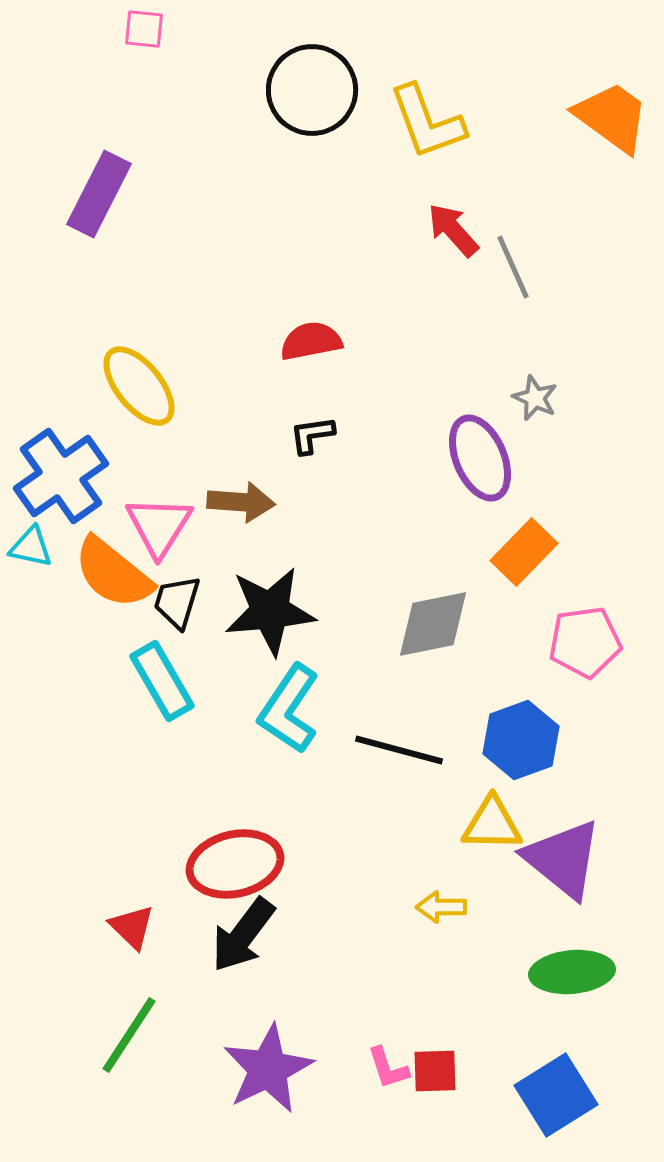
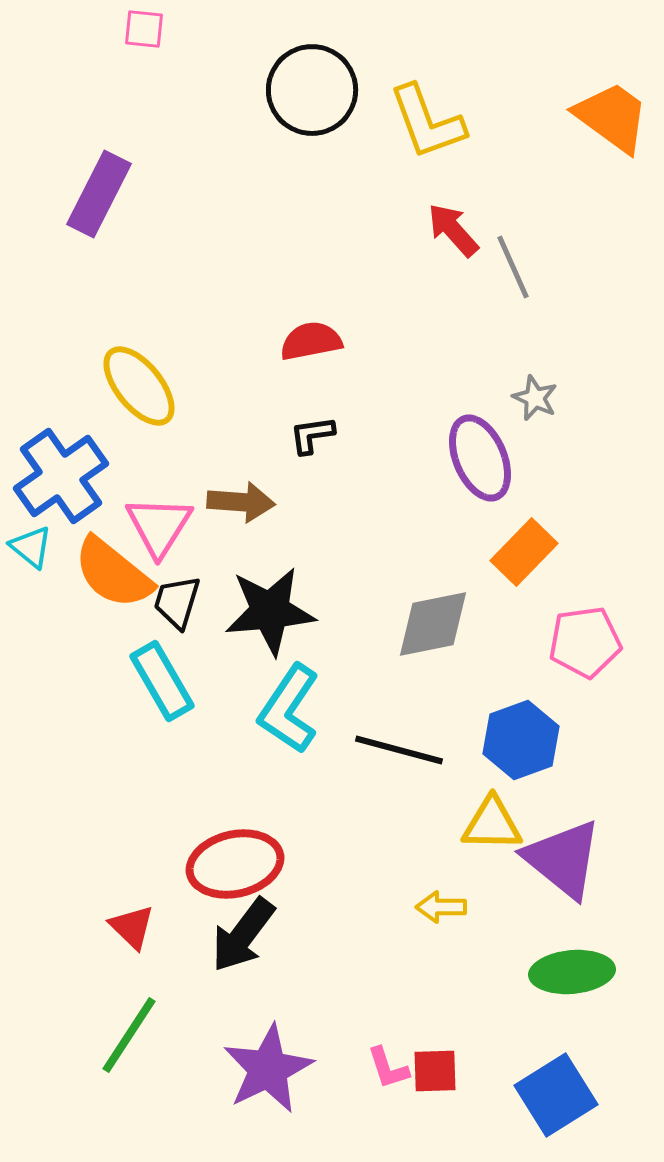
cyan triangle: rotated 27 degrees clockwise
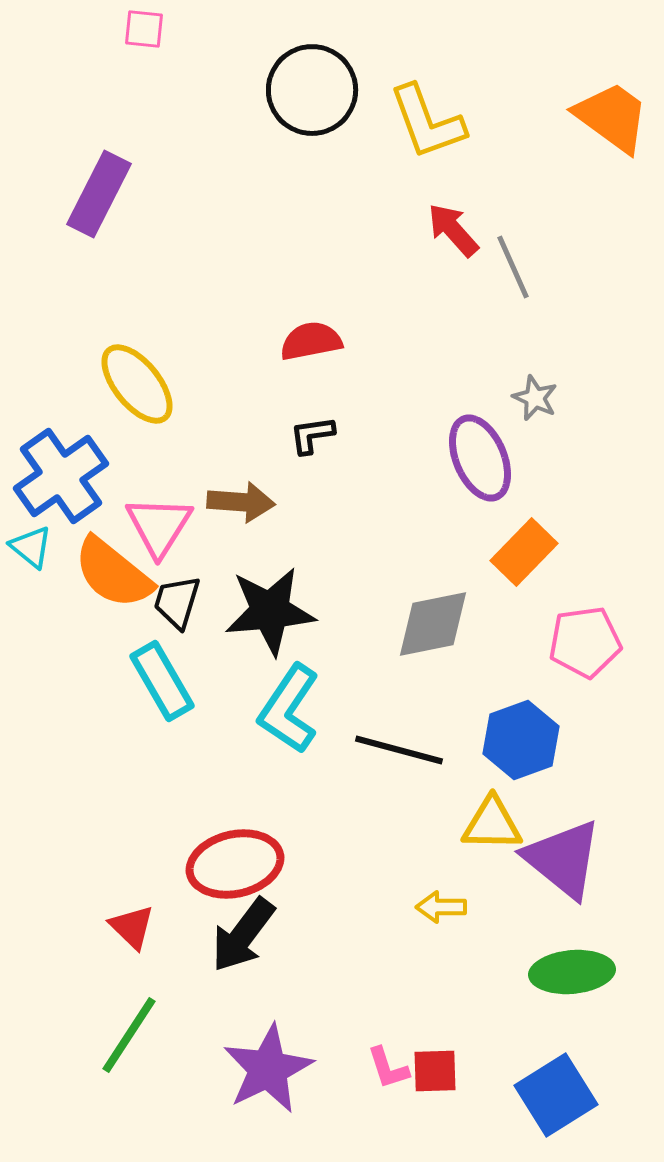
yellow ellipse: moved 2 px left, 2 px up
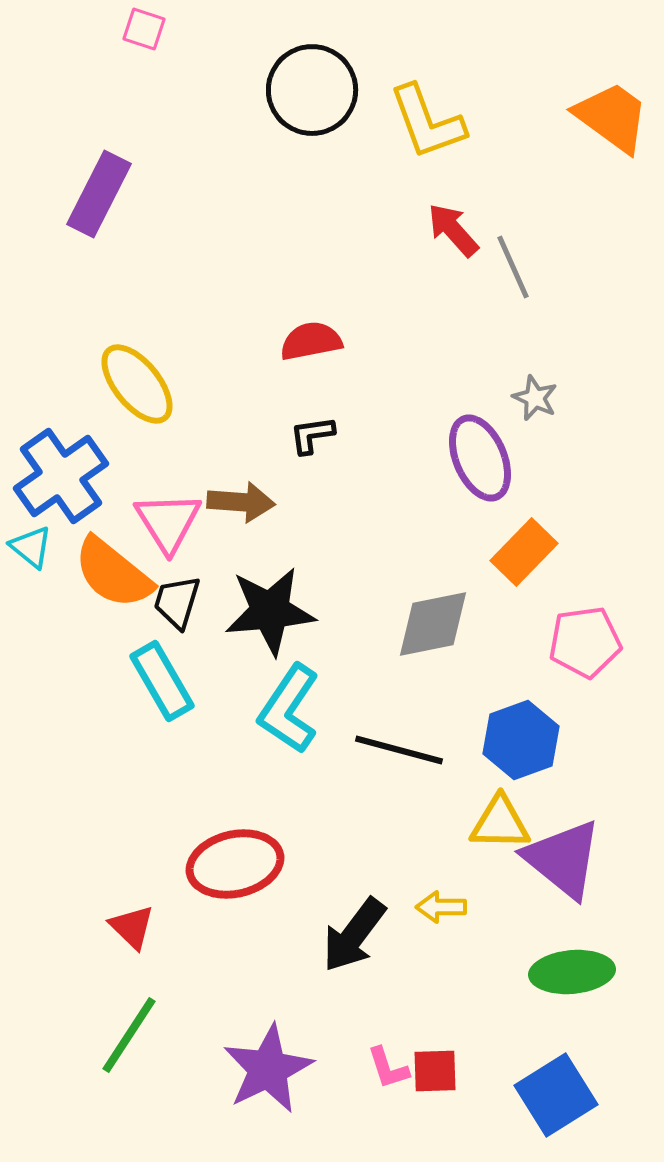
pink square: rotated 12 degrees clockwise
pink triangle: moved 9 px right, 4 px up; rotated 4 degrees counterclockwise
yellow triangle: moved 8 px right, 1 px up
black arrow: moved 111 px right
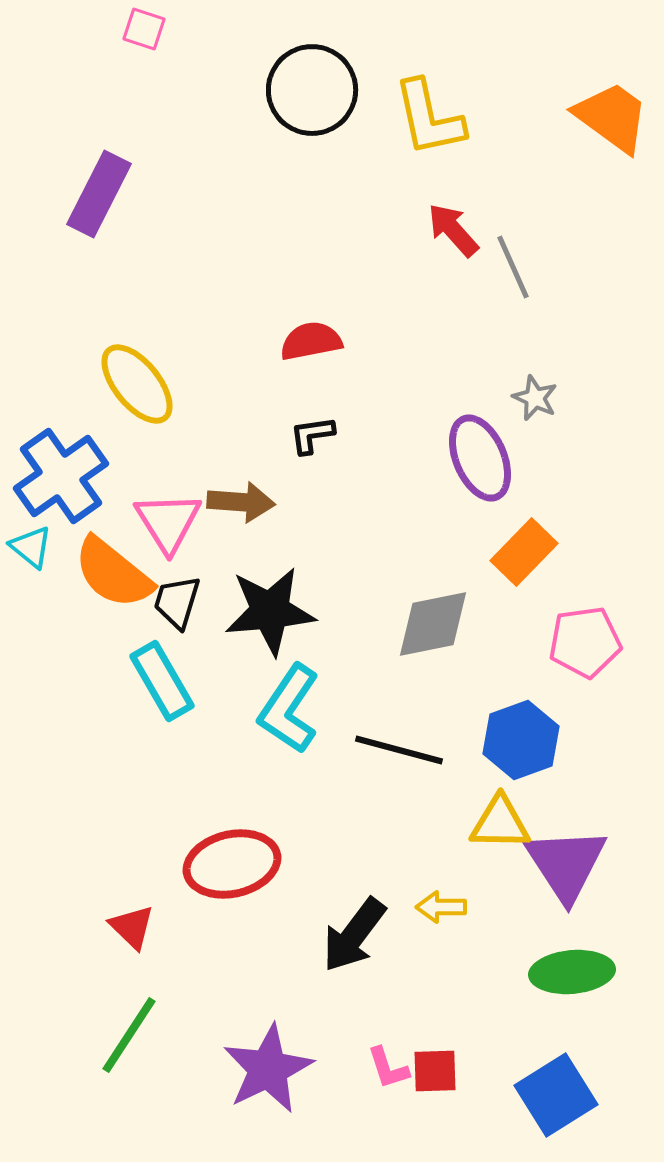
yellow L-shape: moved 2 px right, 4 px up; rotated 8 degrees clockwise
purple triangle: moved 3 px right, 5 px down; rotated 18 degrees clockwise
red ellipse: moved 3 px left
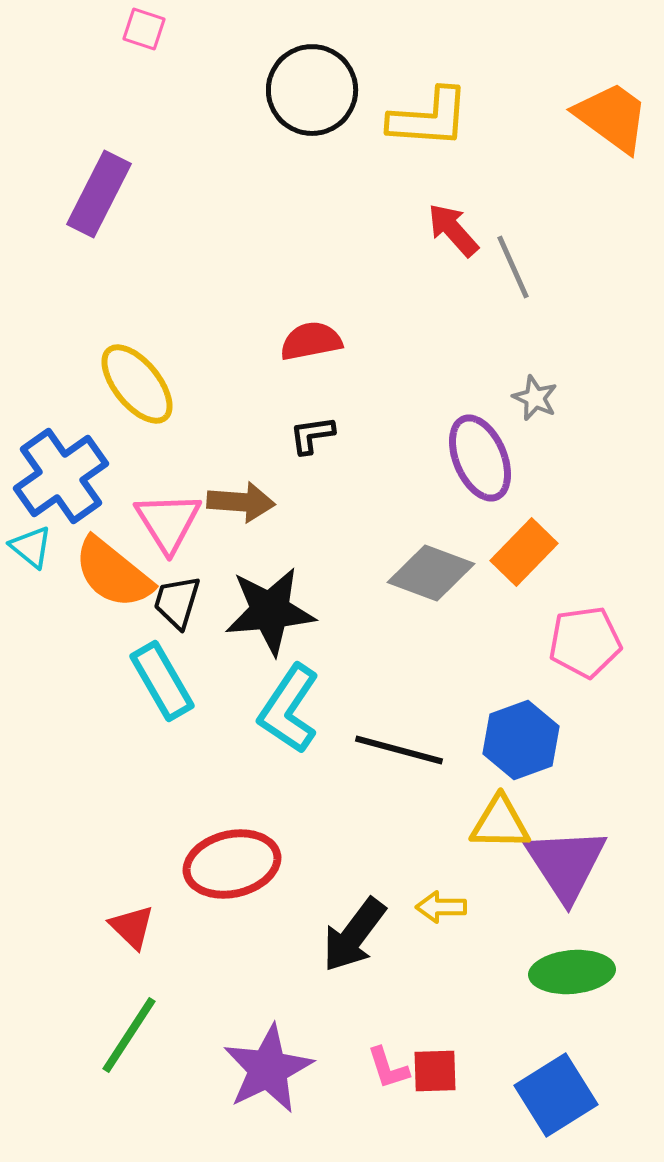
yellow L-shape: rotated 74 degrees counterclockwise
gray diamond: moved 2 px left, 51 px up; rotated 32 degrees clockwise
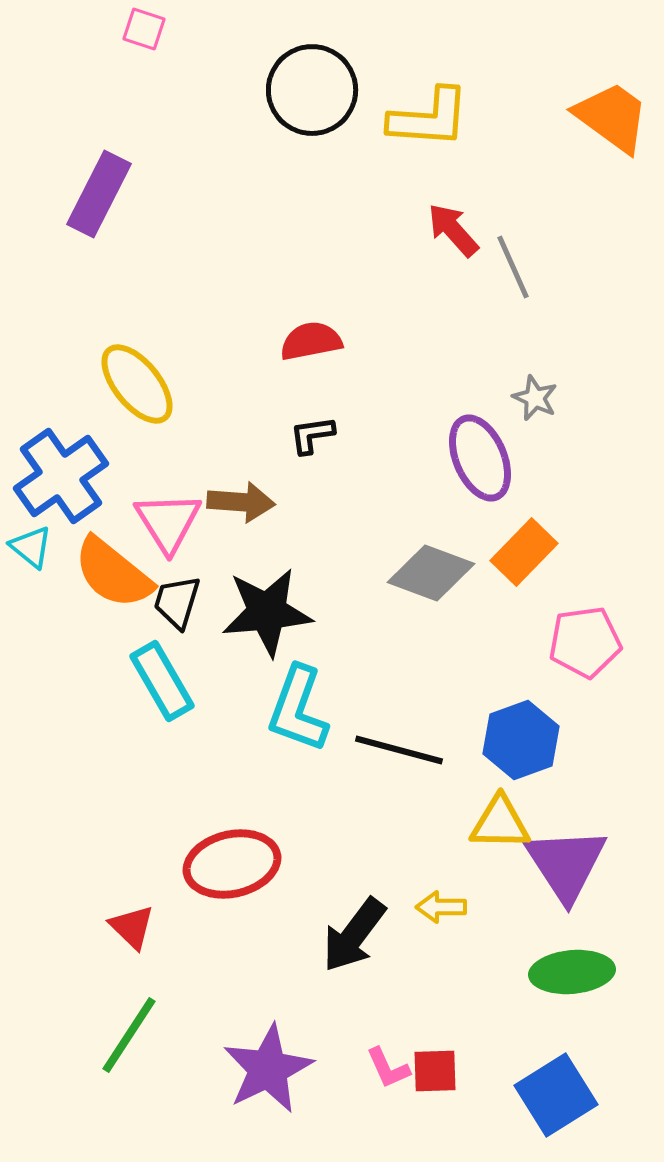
black star: moved 3 px left, 1 px down
cyan L-shape: moved 9 px right; rotated 14 degrees counterclockwise
pink L-shape: rotated 6 degrees counterclockwise
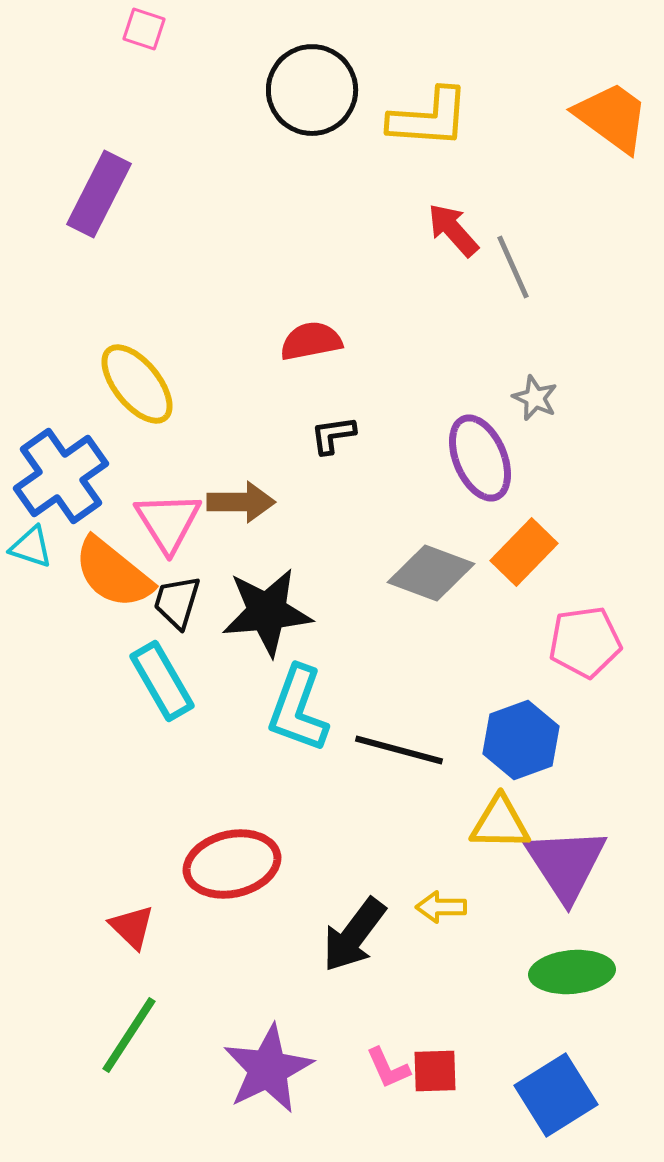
black L-shape: moved 21 px right
brown arrow: rotated 4 degrees counterclockwise
cyan triangle: rotated 21 degrees counterclockwise
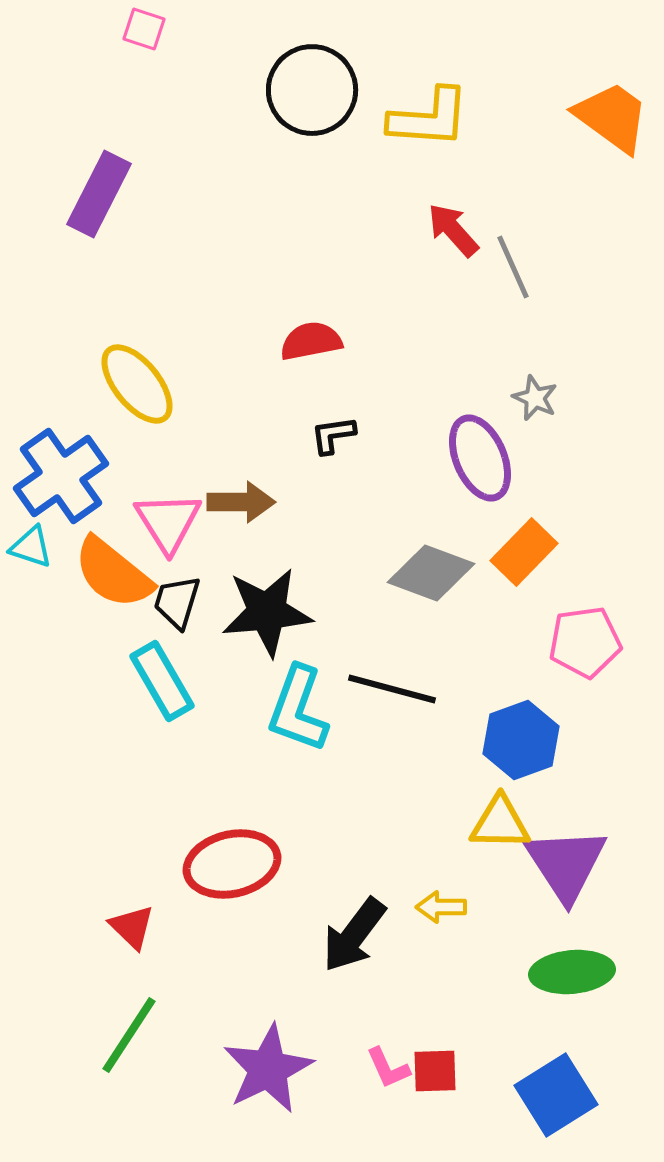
black line: moved 7 px left, 61 px up
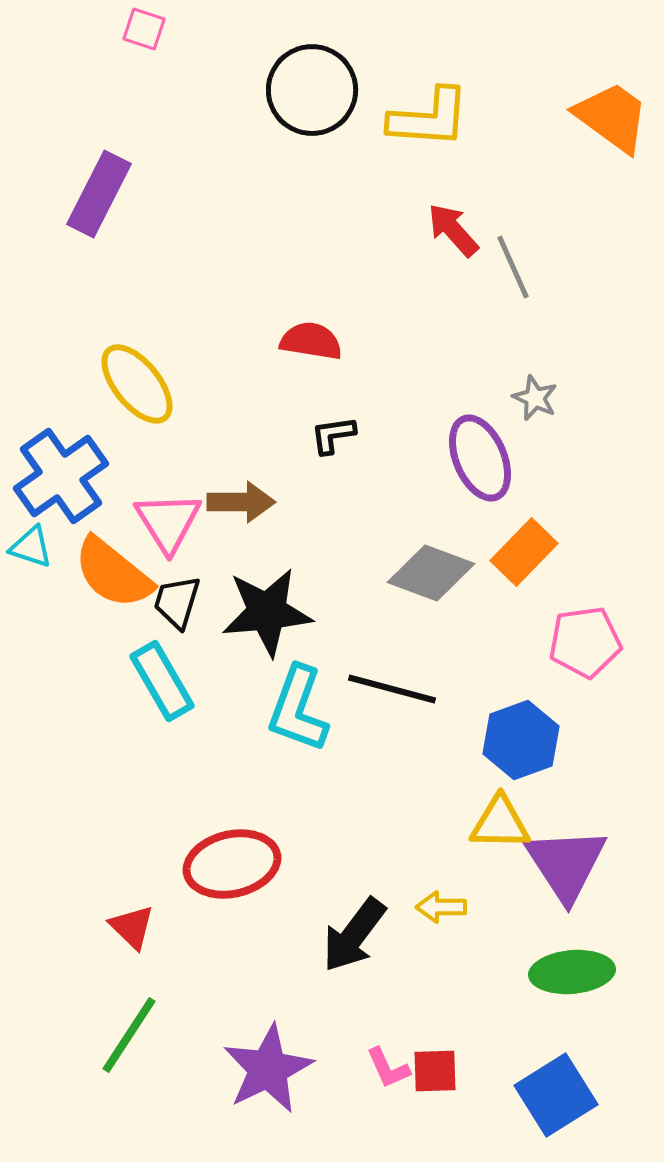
red semicircle: rotated 20 degrees clockwise
